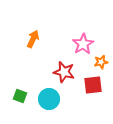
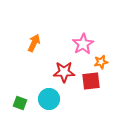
orange arrow: moved 1 px right, 4 px down
red star: rotated 15 degrees counterclockwise
red square: moved 2 px left, 4 px up
green square: moved 7 px down
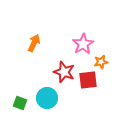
red star: rotated 20 degrees clockwise
red square: moved 3 px left, 1 px up
cyan circle: moved 2 px left, 1 px up
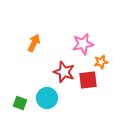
pink star: rotated 20 degrees clockwise
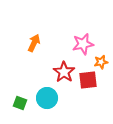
red star: rotated 15 degrees clockwise
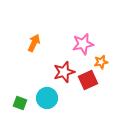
red star: rotated 20 degrees clockwise
red square: rotated 18 degrees counterclockwise
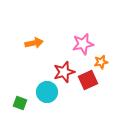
orange arrow: rotated 54 degrees clockwise
cyan circle: moved 6 px up
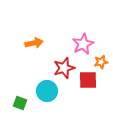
pink star: rotated 15 degrees counterclockwise
red star: moved 4 px up
red square: rotated 24 degrees clockwise
cyan circle: moved 1 px up
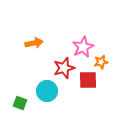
pink star: moved 3 px down
